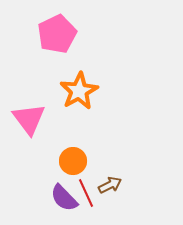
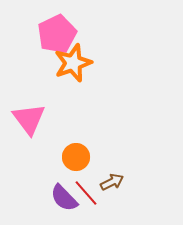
orange star: moved 6 px left, 28 px up; rotated 9 degrees clockwise
orange circle: moved 3 px right, 4 px up
brown arrow: moved 2 px right, 3 px up
red line: rotated 16 degrees counterclockwise
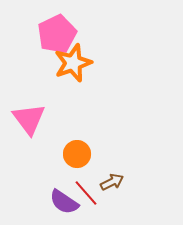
orange circle: moved 1 px right, 3 px up
purple semicircle: moved 4 px down; rotated 12 degrees counterclockwise
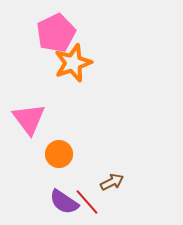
pink pentagon: moved 1 px left, 1 px up
orange circle: moved 18 px left
red line: moved 1 px right, 9 px down
